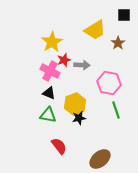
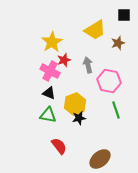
brown star: rotated 16 degrees clockwise
gray arrow: moved 6 px right; rotated 105 degrees counterclockwise
pink hexagon: moved 2 px up
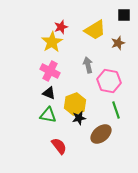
red star: moved 3 px left, 33 px up
brown ellipse: moved 1 px right, 25 px up
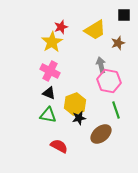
gray arrow: moved 13 px right
red semicircle: rotated 24 degrees counterclockwise
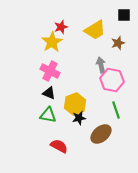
pink hexagon: moved 3 px right, 1 px up
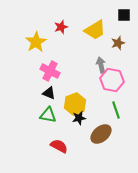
yellow star: moved 16 px left
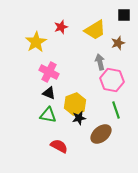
gray arrow: moved 1 px left, 3 px up
pink cross: moved 1 px left, 1 px down
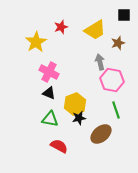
green triangle: moved 2 px right, 4 px down
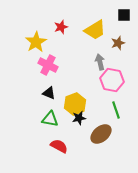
pink cross: moved 1 px left, 7 px up
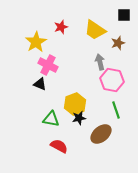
yellow trapezoid: rotated 65 degrees clockwise
black triangle: moved 9 px left, 9 px up
green triangle: moved 1 px right
